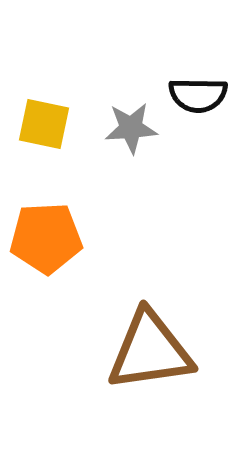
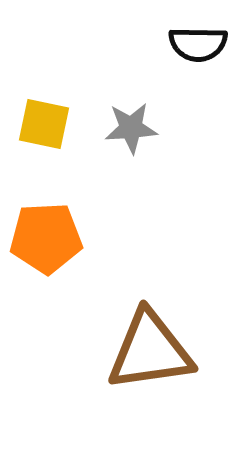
black semicircle: moved 51 px up
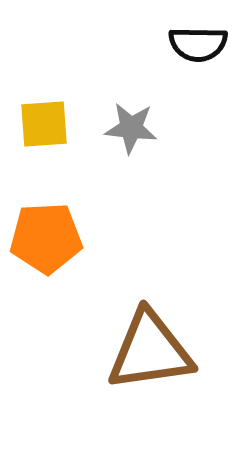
yellow square: rotated 16 degrees counterclockwise
gray star: rotated 10 degrees clockwise
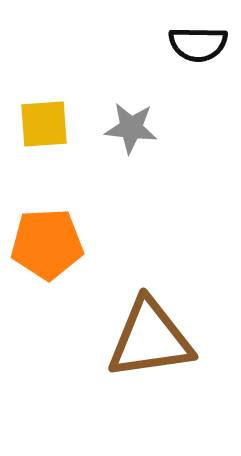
orange pentagon: moved 1 px right, 6 px down
brown triangle: moved 12 px up
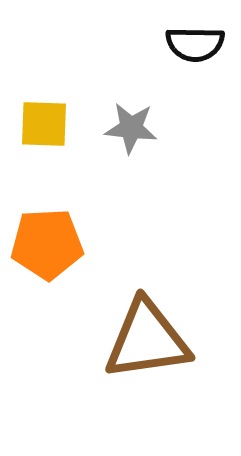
black semicircle: moved 3 px left
yellow square: rotated 6 degrees clockwise
brown triangle: moved 3 px left, 1 px down
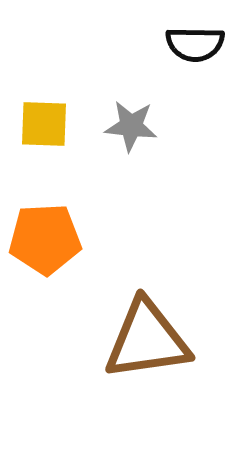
gray star: moved 2 px up
orange pentagon: moved 2 px left, 5 px up
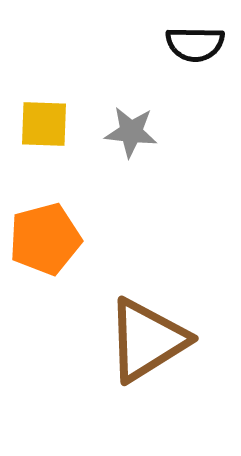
gray star: moved 6 px down
orange pentagon: rotated 12 degrees counterclockwise
brown triangle: rotated 24 degrees counterclockwise
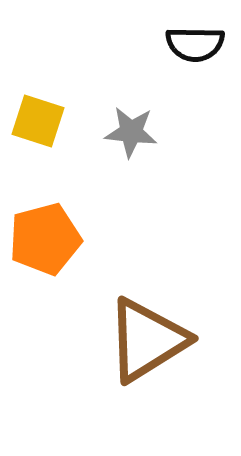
yellow square: moved 6 px left, 3 px up; rotated 16 degrees clockwise
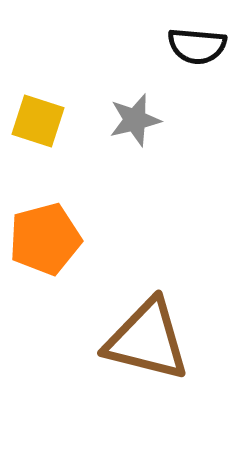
black semicircle: moved 2 px right, 2 px down; rotated 4 degrees clockwise
gray star: moved 4 px right, 12 px up; rotated 20 degrees counterclockwise
brown triangle: rotated 46 degrees clockwise
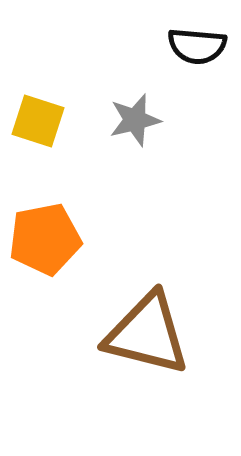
orange pentagon: rotated 4 degrees clockwise
brown triangle: moved 6 px up
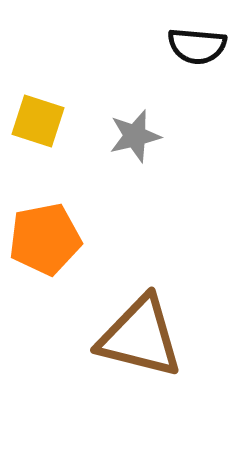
gray star: moved 16 px down
brown triangle: moved 7 px left, 3 px down
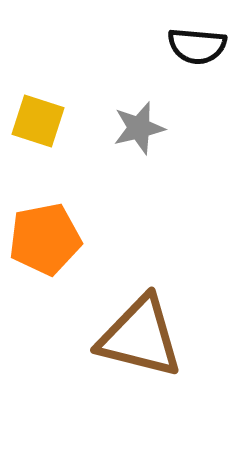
gray star: moved 4 px right, 8 px up
